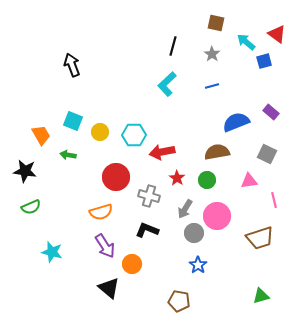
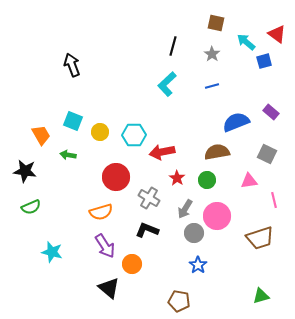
gray cross: moved 2 px down; rotated 15 degrees clockwise
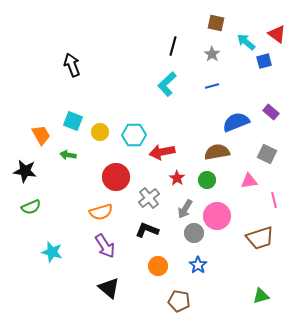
gray cross: rotated 20 degrees clockwise
orange circle: moved 26 px right, 2 px down
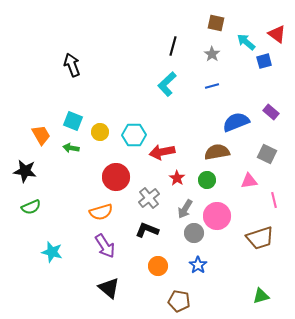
green arrow: moved 3 px right, 7 px up
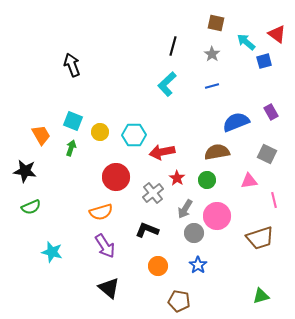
purple rectangle: rotated 21 degrees clockwise
green arrow: rotated 98 degrees clockwise
gray cross: moved 4 px right, 5 px up
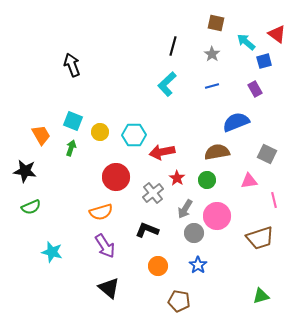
purple rectangle: moved 16 px left, 23 px up
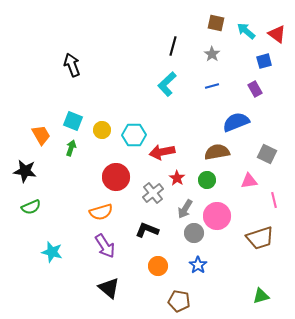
cyan arrow: moved 11 px up
yellow circle: moved 2 px right, 2 px up
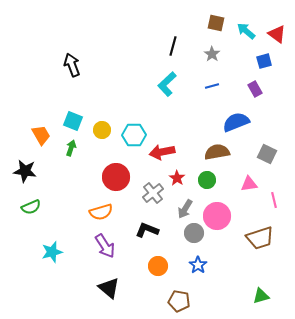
pink triangle: moved 3 px down
cyan star: rotated 30 degrees counterclockwise
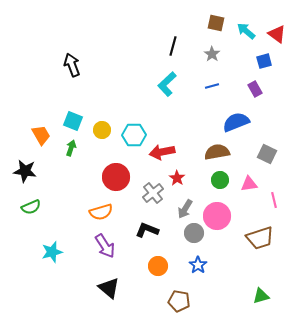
green circle: moved 13 px right
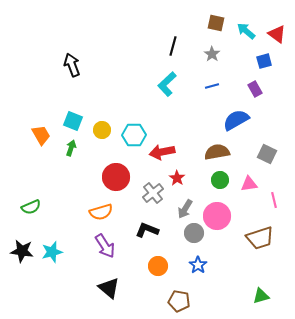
blue semicircle: moved 2 px up; rotated 8 degrees counterclockwise
black star: moved 3 px left, 80 px down
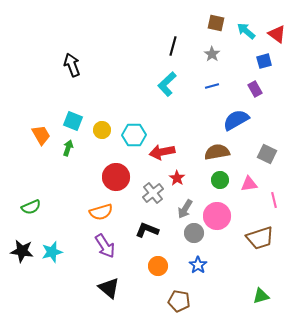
green arrow: moved 3 px left
